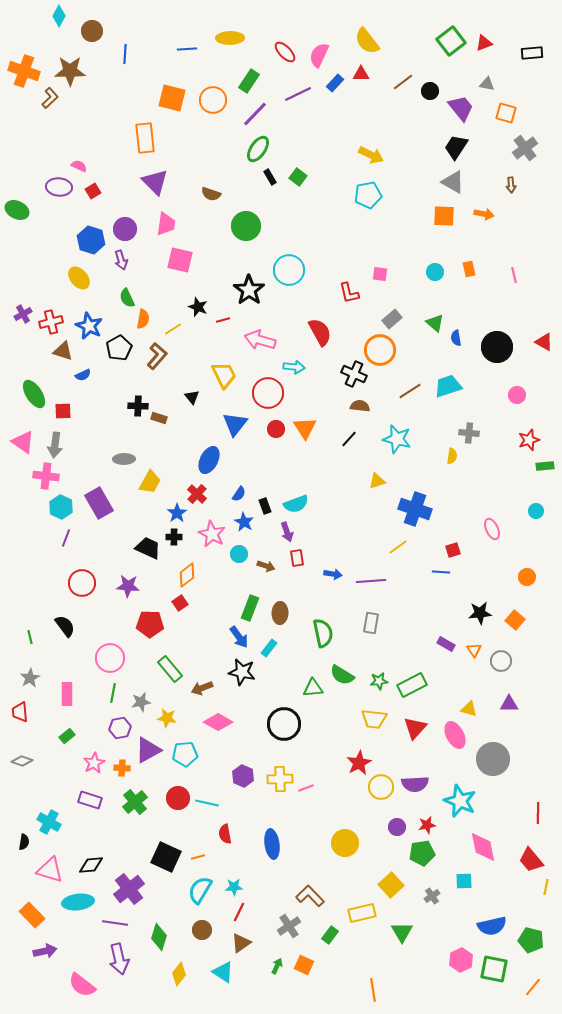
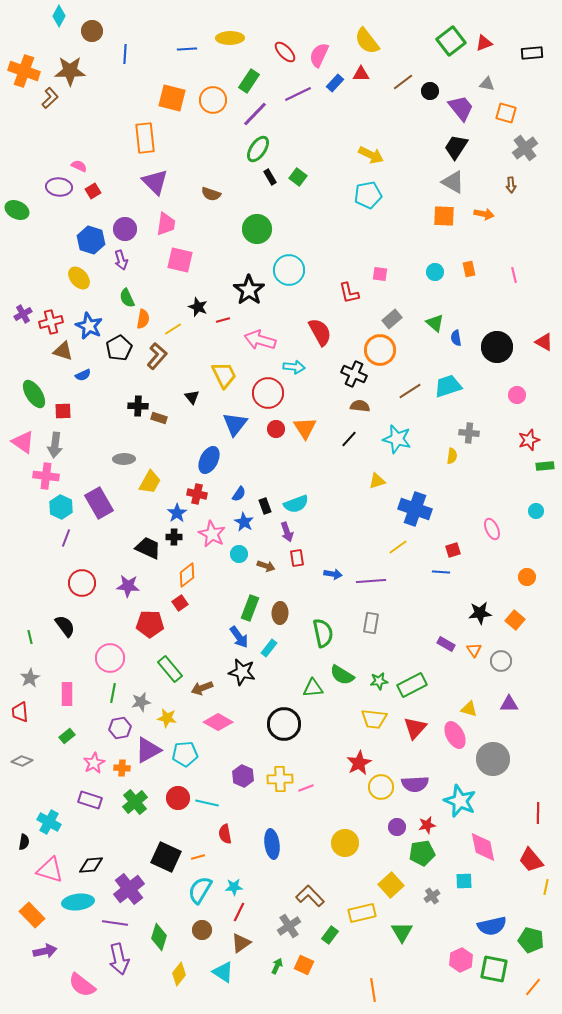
green circle at (246, 226): moved 11 px right, 3 px down
red cross at (197, 494): rotated 30 degrees counterclockwise
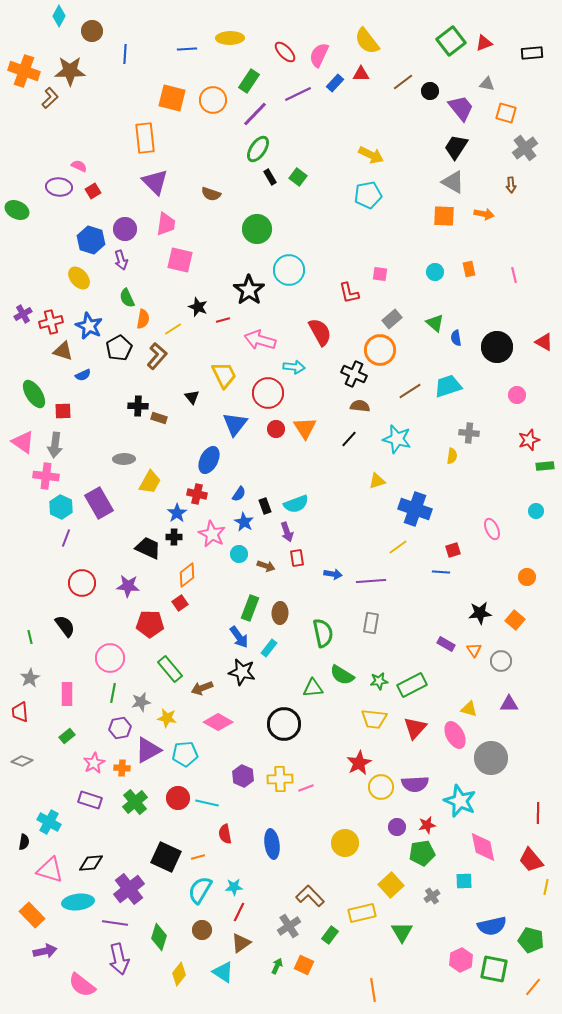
gray circle at (493, 759): moved 2 px left, 1 px up
black diamond at (91, 865): moved 2 px up
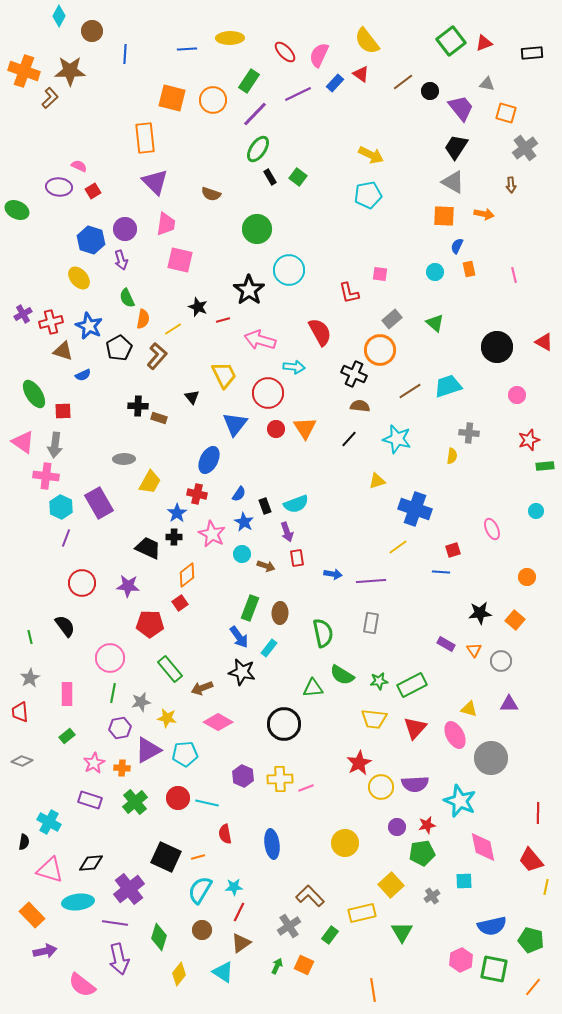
red triangle at (361, 74): rotated 36 degrees clockwise
blue semicircle at (456, 338): moved 1 px right, 92 px up; rotated 35 degrees clockwise
cyan circle at (239, 554): moved 3 px right
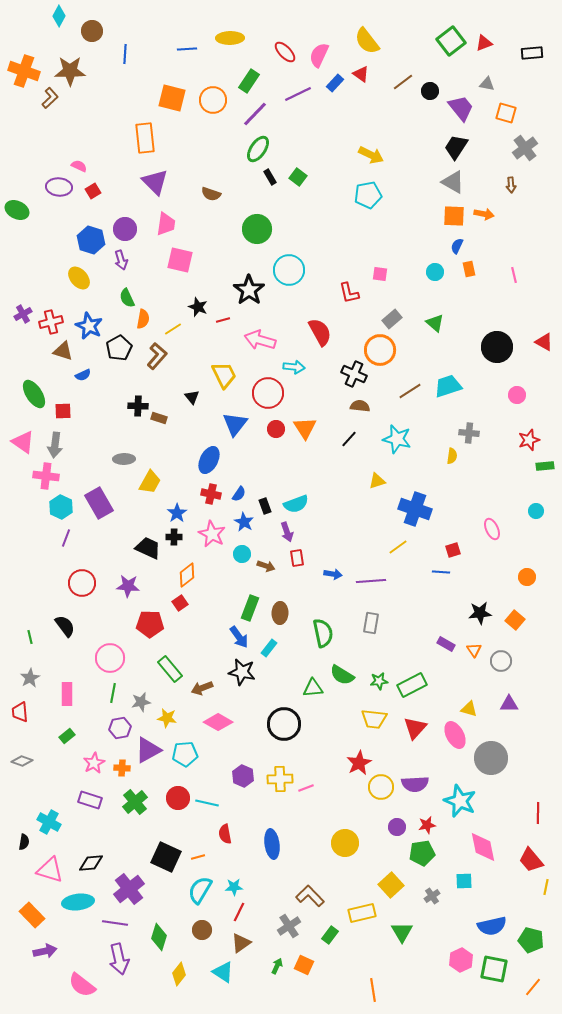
orange square at (444, 216): moved 10 px right
red cross at (197, 494): moved 14 px right
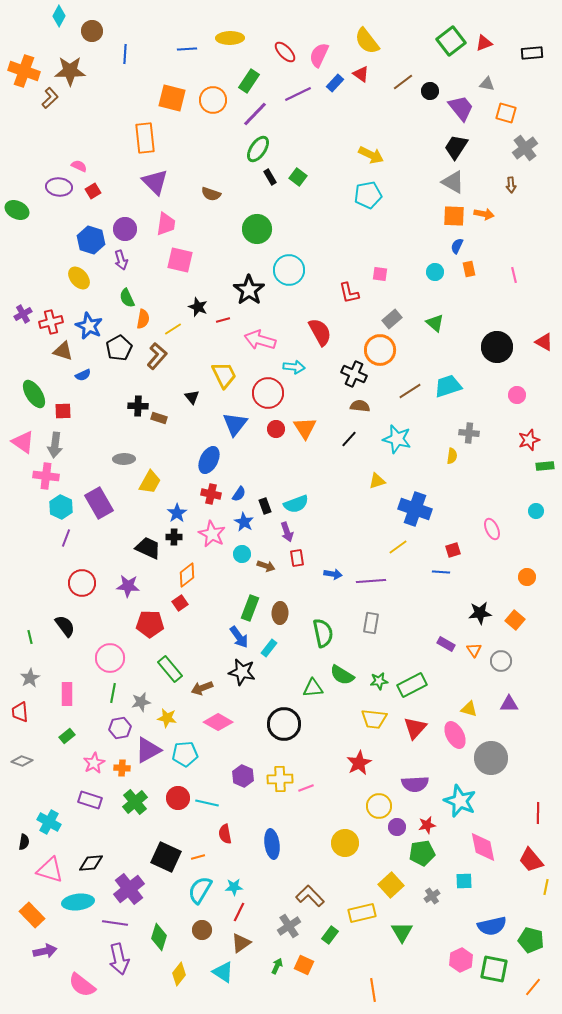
yellow circle at (381, 787): moved 2 px left, 19 px down
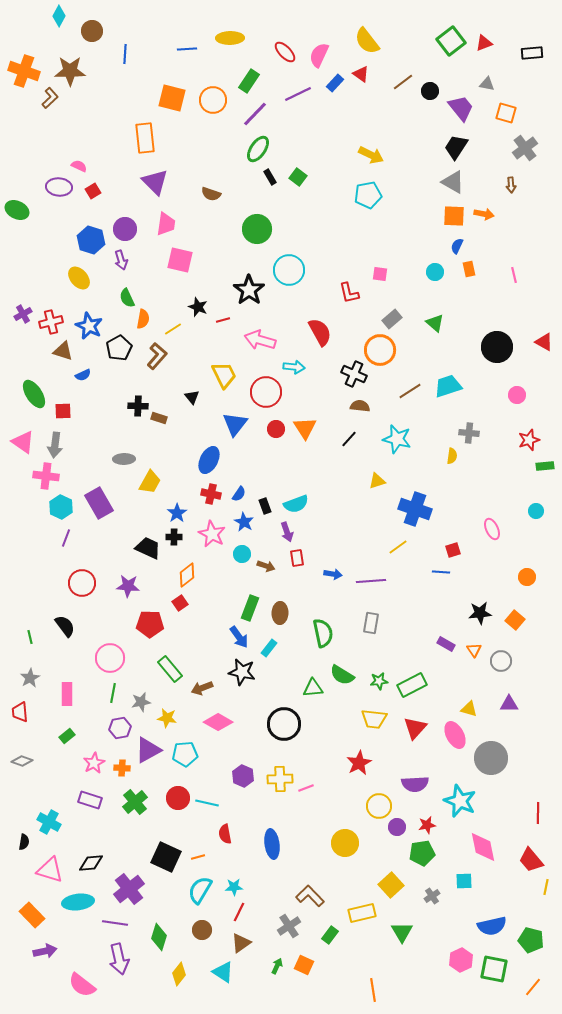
red circle at (268, 393): moved 2 px left, 1 px up
